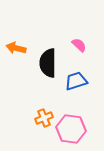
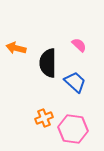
blue trapezoid: moved 1 px left, 1 px down; rotated 60 degrees clockwise
pink hexagon: moved 2 px right
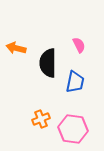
pink semicircle: rotated 21 degrees clockwise
blue trapezoid: rotated 60 degrees clockwise
orange cross: moved 3 px left, 1 px down
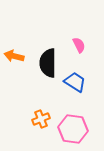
orange arrow: moved 2 px left, 8 px down
blue trapezoid: rotated 70 degrees counterclockwise
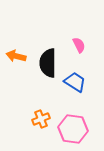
orange arrow: moved 2 px right
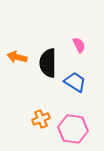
orange arrow: moved 1 px right, 1 px down
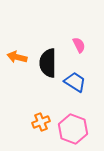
orange cross: moved 3 px down
pink hexagon: rotated 12 degrees clockwise
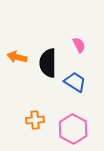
orange cross: moved 6 px left, 2 px up; rotated 18 degrees clockwise
pink hexagon: rotated 8 degrees clockwise
